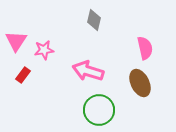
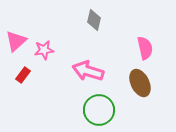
pink triangle: rotated 15 degrees clockwise
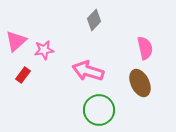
gray diamond: rotated 30 degrees clockwise
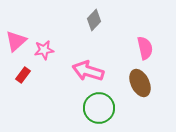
green circle: moved 2 px up
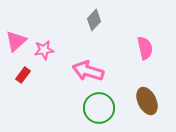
brown ellipse: moved 7 px right, 18 px down
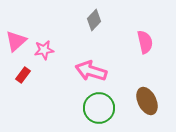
pink semicircle: moved 6 px up
pink arrow: moved 3 px right
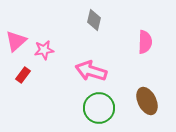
gray diamond: rotated 30 degrees counterclockwise
pink semicircle: rotated 15 degrees clockwise
